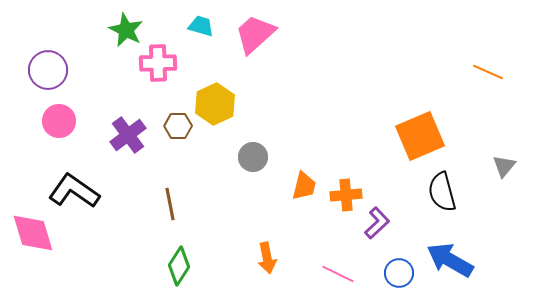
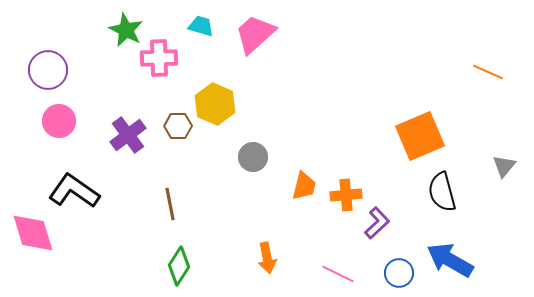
pink cross: moved 1 px right, 5 px up
yellow hexagon: rotated 12 degrees counterclockwise
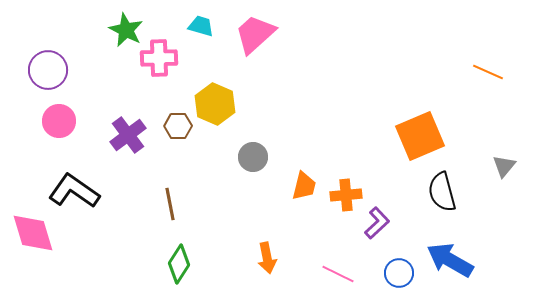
green diamond: moved 2 px up
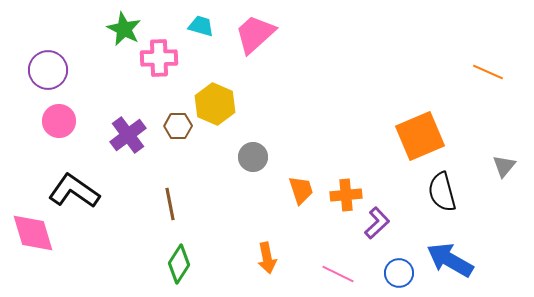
green star: moved 2 px left, 1 px up
orange trapezoid: moved 3 px left, 4 px down; rotated 32 degrees counterclockwise
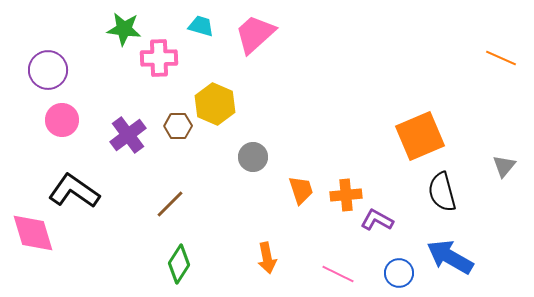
green star: rotated 20 degrees counterclockwise
orange line: moved 13 px right, 14 px up
pink circle: moved 3 px right, 1 px up
brown line: rotated 56 degrees clockwise
purple L-shape: moved 3 px up; rotated 108 degrees counterclockwise
blue arrow: moved 3 px up
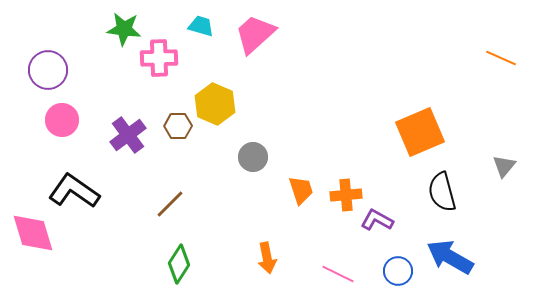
orange square: moved 4 px up
blue circle: moved 1 px left, 2 px up
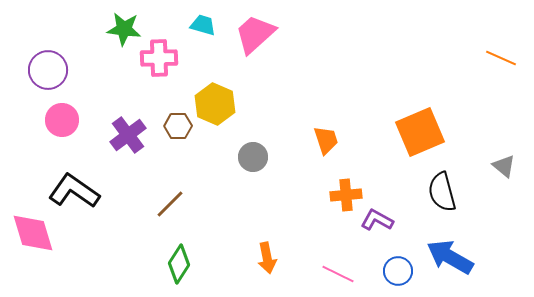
cyan trapezoid: moved 2 px right, 1 px up
gray triangle: rotated 30 degrees counterclockwise
orange trapezoid: moved 25 px right, 50 px up
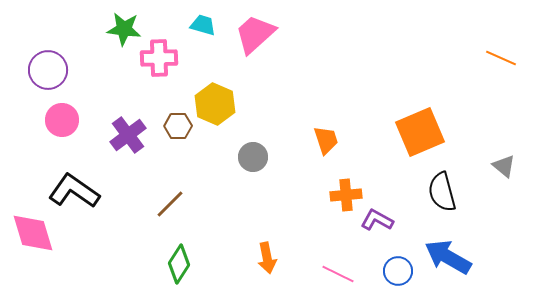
blue arrow: moved 2 px left
